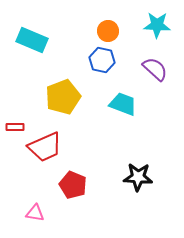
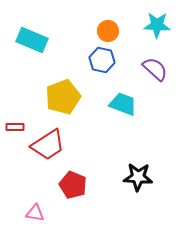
red trapezoid: moved 3 px right, 2 px up; rotated 9 degrees counterclockwise
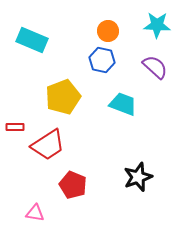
purple semicircle: moved 2 px up
black star: rotated 24 degrees counterclockwise
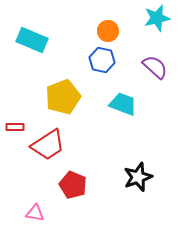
cyan star: moved 7 px up; rotated 16 degrees counterclockwise
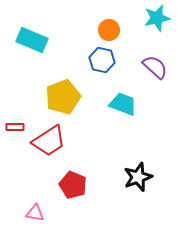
orange circle: moved 1 px right, 1 px up
red trapezoid: moved 1 px right, 4 px up
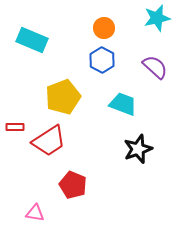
orange circle: moved 5 px left, 2 px up
blue hexagon: rotated 15 degrees clockwise
black star: moved 28 px up
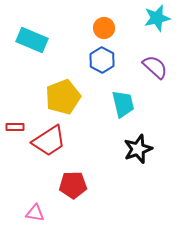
cyan trapezoid: rotated 56 degrees clockwise
red pentagon: rotated 24 degrees counterclockwise
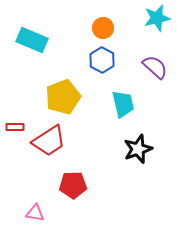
orange circle: moved 1 px left
